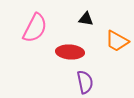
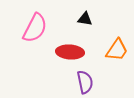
black triangle: moved 1 px left
orange trapezoid: moved 9 px down; rotated 85 degrees counterclockwise
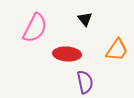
black triangle: rotated 42 degrees clockwise
red ellipse: moved 3 px left, 2 px down
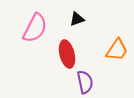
black triangle: moved 8 px left; rotated 49 degrees clockwise
red ellipse: rotated 72 degrees clockwise
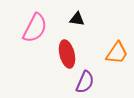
black triangle: rotated 28 degrees clockwise
orange trapezoid: moved 3 px down
purple semicircle: rotated 35 degrees clockwise
